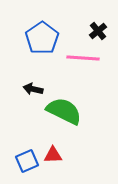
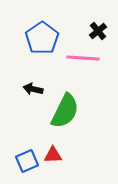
green semicircle: moved 1 px right; rotated 90 degrees clockwise
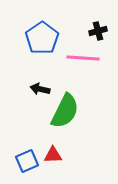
black cross: rotated 24 degrees clockwise
black arrow: moved 7 px right
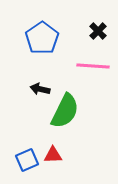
black cross: rotated 30 degrees counterclockwise
pink line: moved 10 px right, 8 px down
blue square: moved 1 px up
